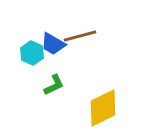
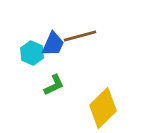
blue trapezoid: rotated 96 degrees counterclockwise
yellow diamond: rotated 18 degrees counterclockwise
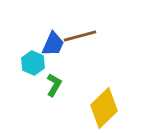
cyan hexagon: moved 1 px right, 10 px down
green L-shape: rotated 35 degrees counterclockwise
yellow diamond: moved 1 px right
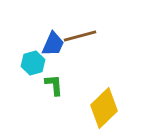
cyan hexagon: rotated 20 degrees clockwise
green L-shape: rotated 35 degrees counterclockwise
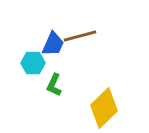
cyan hexagon: rotated 15 degrees clockwise
green L-shape: rotated 150 degrees counterclockwise
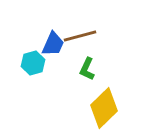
cyan hexagon: rotated 15 degrees counterclockwise
green L-shape: moved 33 px right, 16 px up
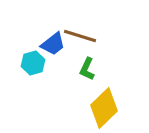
brown line: rotated 32 degrees clockwise
blue trapezoid: rotated 28 degrees clockwise
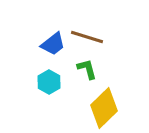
brown line: moved 7 px right, 1 px down
cyan hexagon: moved 16 px right, 19 px down; rotated 15 degrees counterclockwise
green L-shape: rotated 140 degrees clockwise
